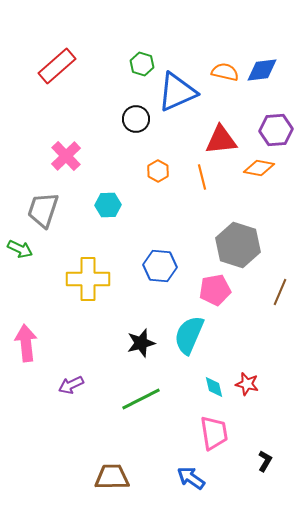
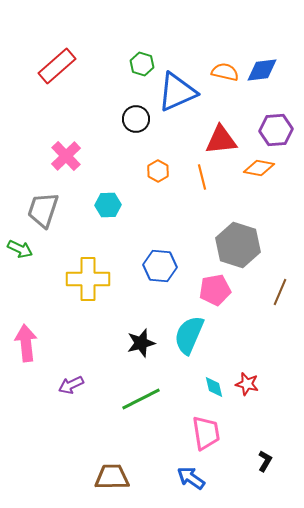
pink trapezoid: moved 8 px left
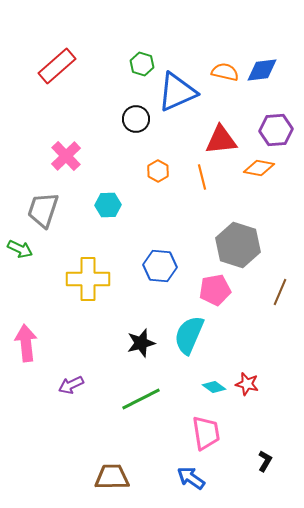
cyan diamond: rotated 40 degrees counterclockwise
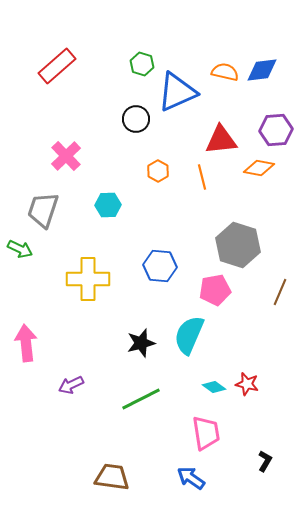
brown trapezoid: rotated 9 degrees clockwise
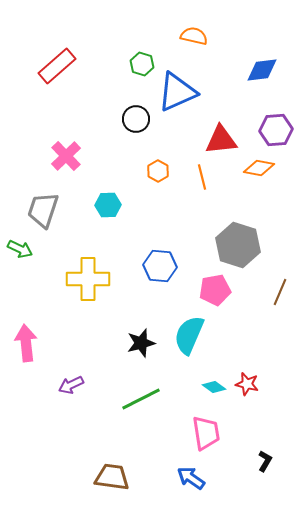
orange semicircle: moved 31 px left, 36 px up
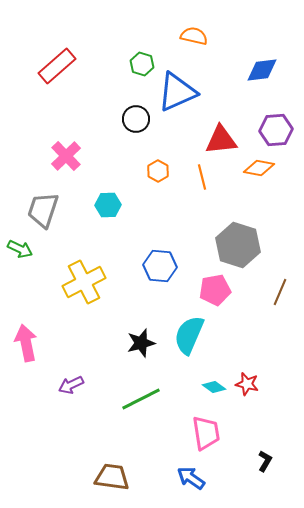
yellow cross: moved 4 px left, 3 px down; rotated 27 degrees counterclockwise
pink arrow: rotated 6 degrees counterclockwise
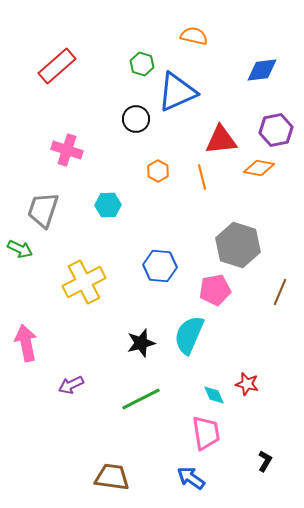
purple hexagon: rotated 8 degrees counterclockwise
pink cross: moved 1 px right, 6 px up; rotated 28 degrees counterclockwise
cyan diamond: moved 8 px down; rotated 30 degrees clockwise
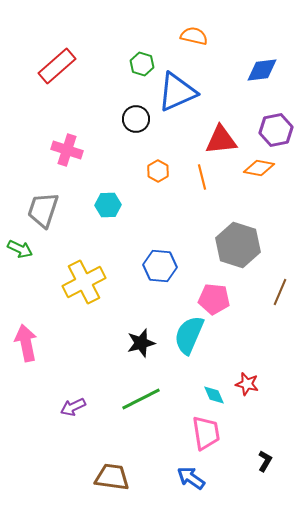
pink pentagon: moved 1 px left, 9 px down; rotated 16 degrees clockwise
purple arrow: moved 2 px right, 22 px down
